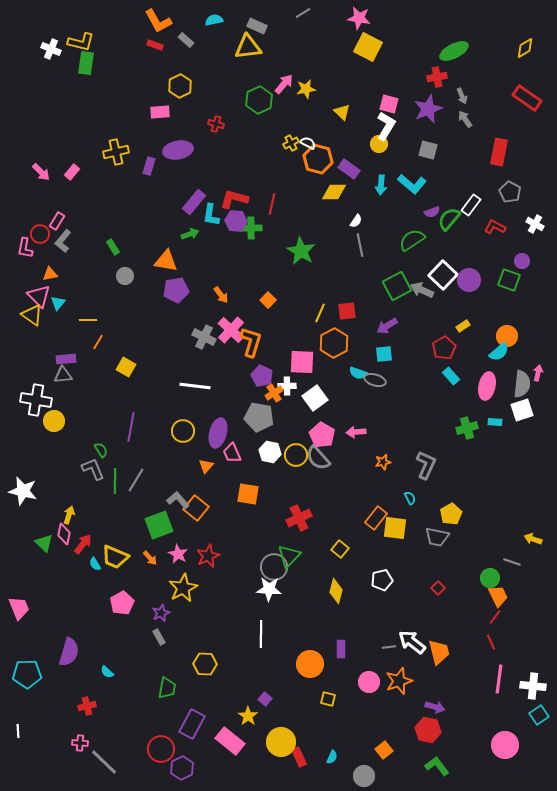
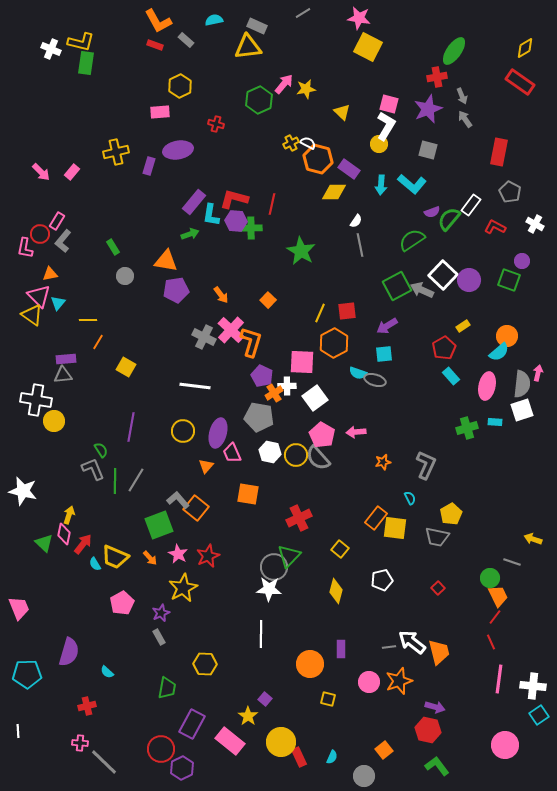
green ellipse at (454, 51): rotated 28 degrees counterclockwise
red rectangle at (527, 98): moved 7 px left, 16 px up
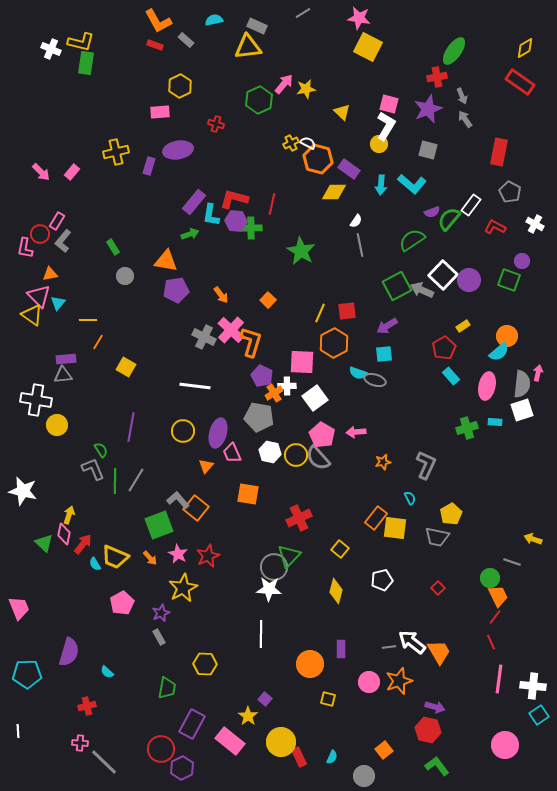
yellow circle at (54, 421): moved 3 px right, 4 px down
orange trapezoid at (439, 652): rotated 16 degrees counterclockwise
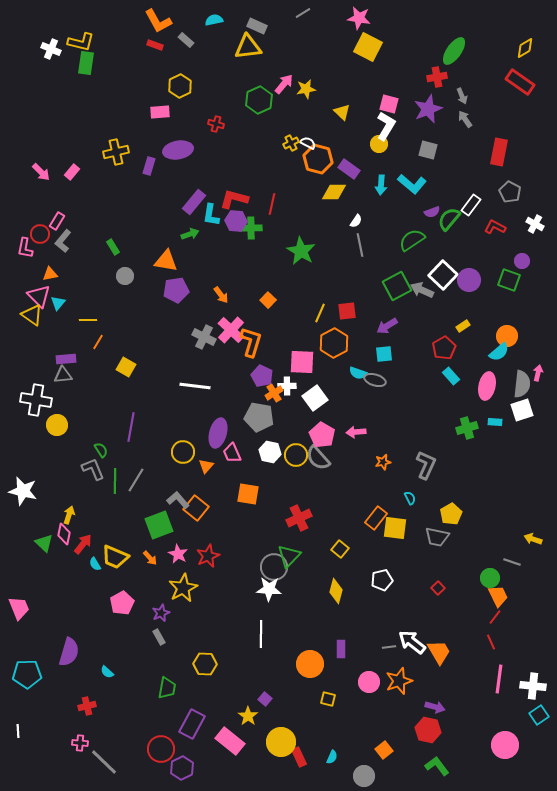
yellow circle at (183, 431): moved 21 px down
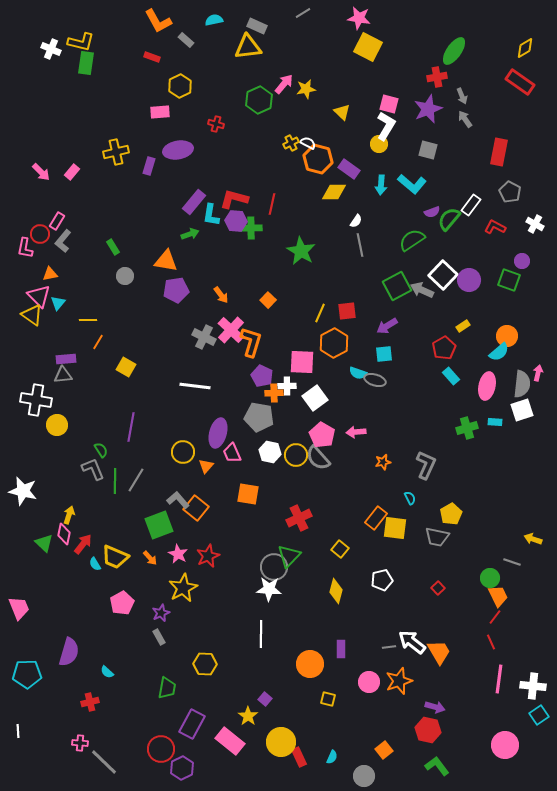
red rectangle at (155, 45): moved 3 px left, 12 px down
orange cross at (274, 393): rotated 30 degrees clockwise
red cross at (87, 706): moved 3 px right, 4 px up
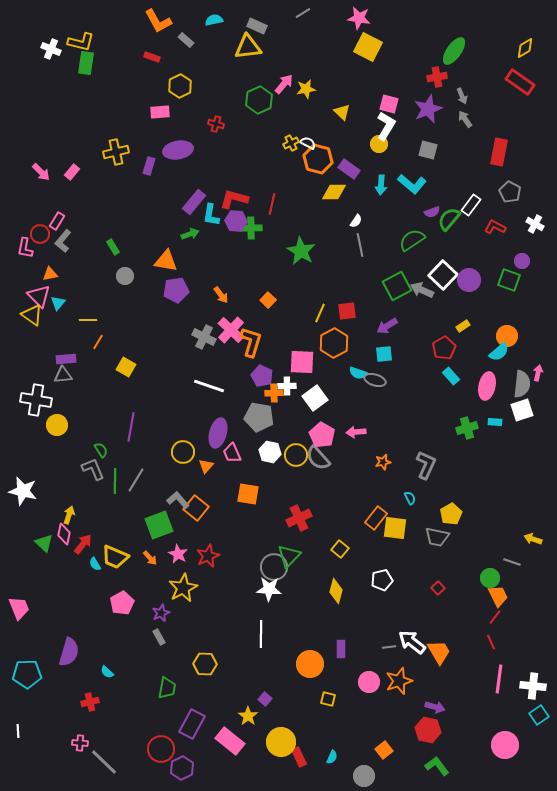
white line at (195, 386): moved 14 px right; rotated 12 degrees clockwise
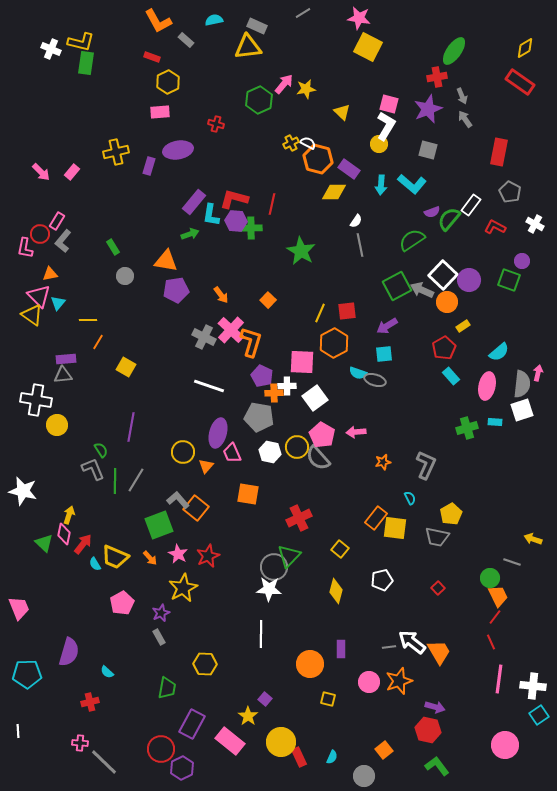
yellow hexagon at (180, 86): moved 12 px left, 4 px up
orange circle at (507, 336): moved 60 px left, 34 px up
yellow circle at (296, 455): moved 1 px right, 8 px up
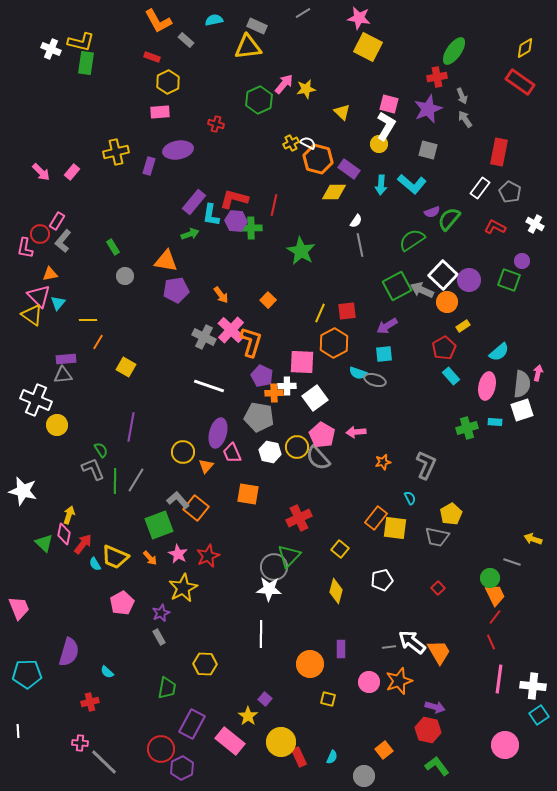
red line at (272, 204): moved 2 px right, 1 px down
white rectangle at (471, 205): moved 9 px right, 17 px up
white cross at (36, 400): rotated 12 degrees clockwise
orange trapezoid at (498, 596): moved 3 px left, 1 px up
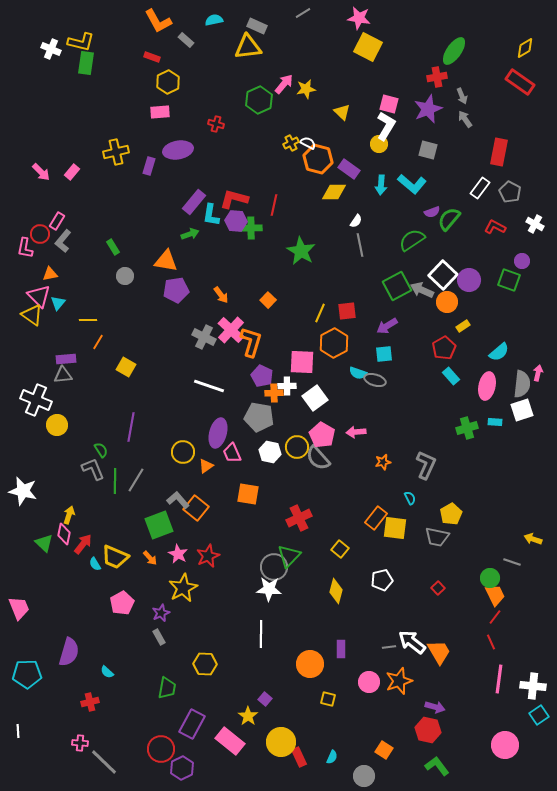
orange triangle at (206, 466): rotated 14 degrees clockwise
orange square at (384, 750): rotated 18 degrees counterclockwise
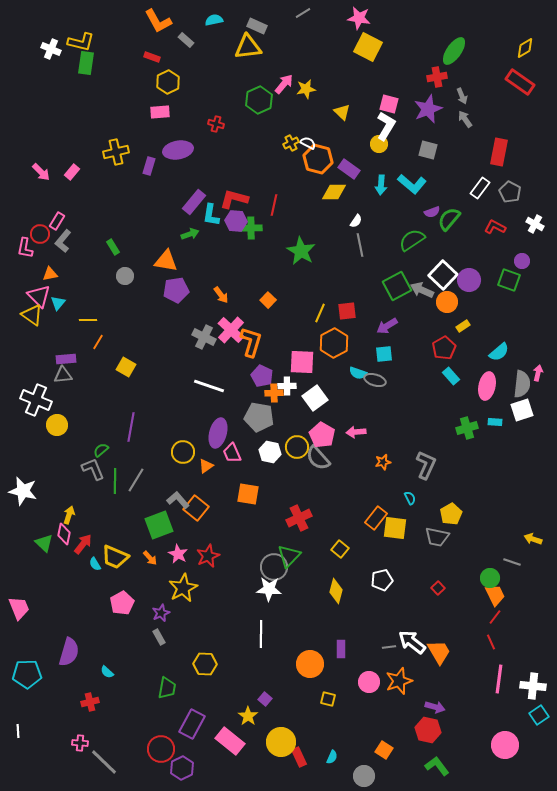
green semicircle at (101, 450): rotated 98 degrees counterclockwise
